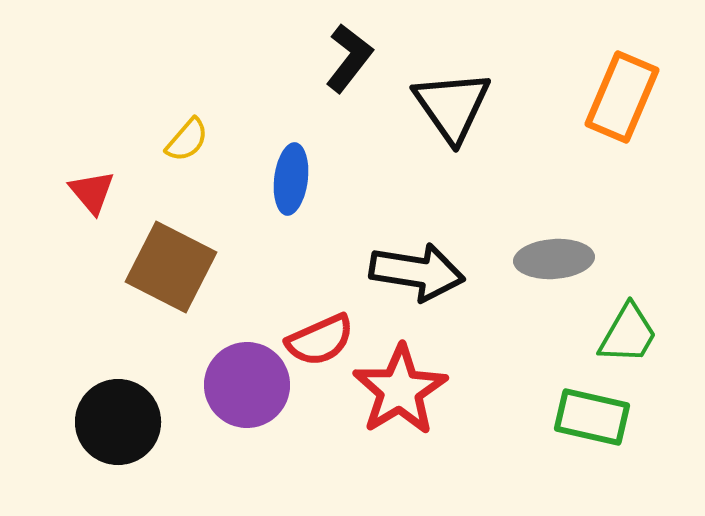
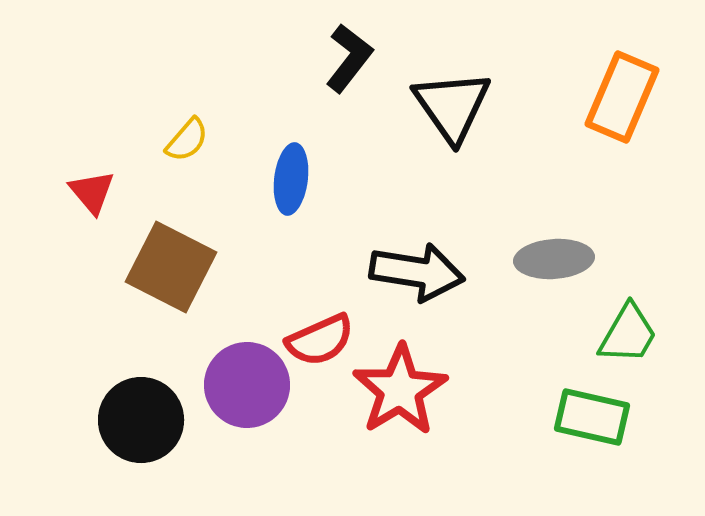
black circle: moved 23 px right, 2 px up
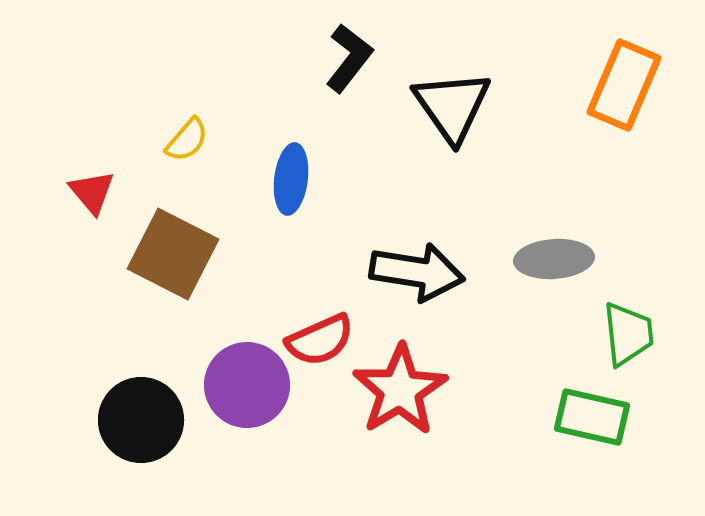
orange rectangle: moved 2 px right, 12 px up
brown square: moved 2 px right, 13 px up
green trapezoid: rotated 36 degrees counterclockwise
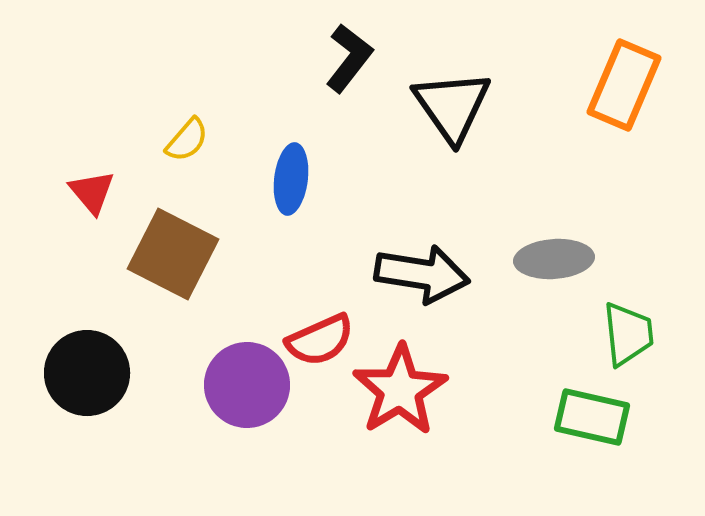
black arrow: moved 5 px right, 2 px down
black circle: moved 54 px left, 47 px up
